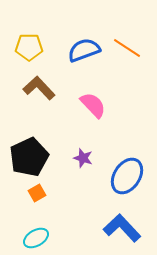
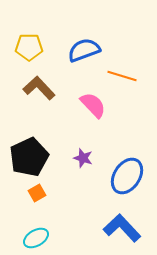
orange line: moved 5 px left, 28 px down; rotated 16 degrees counterclockwise
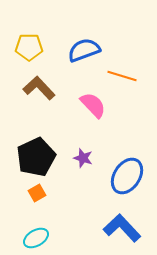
black pentagon: moved 7 px right
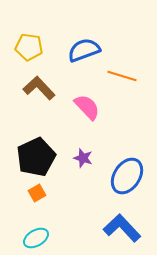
yellow pentagon: rotated 8 degrees clockwise
pink semicircle: moved 6 px left, 2 px down
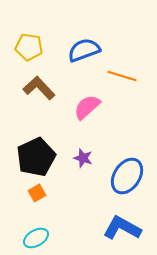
pink semicircle: rotated 88 degrees counterclockwise
blue L-shape: rotated 18 degrees counterclockwise
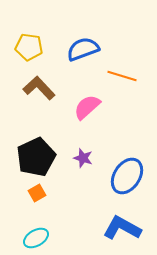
blue semicircle: moved 1 px left, 1 px up
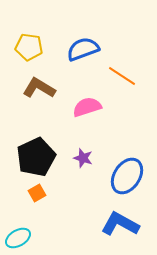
orange line: rotated 16 degrees clockwise
brown L-shape: rotated 16 degrees counterclockwise
pink semicircle: rotated 24 degrees clockwise
blue L-shape: moved 2 px left, 4 px up
cyan ellipse: moved 18 px left
